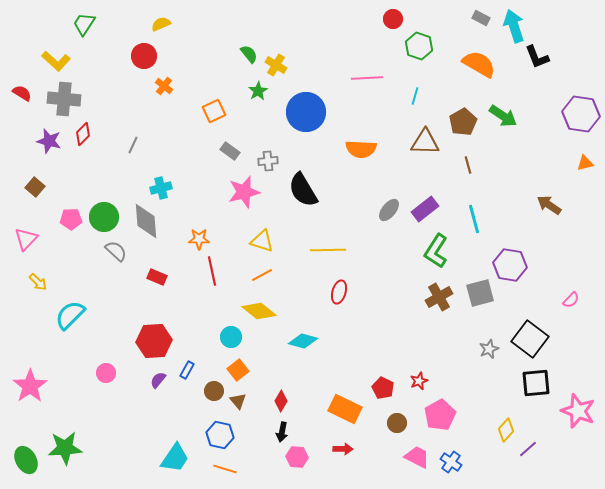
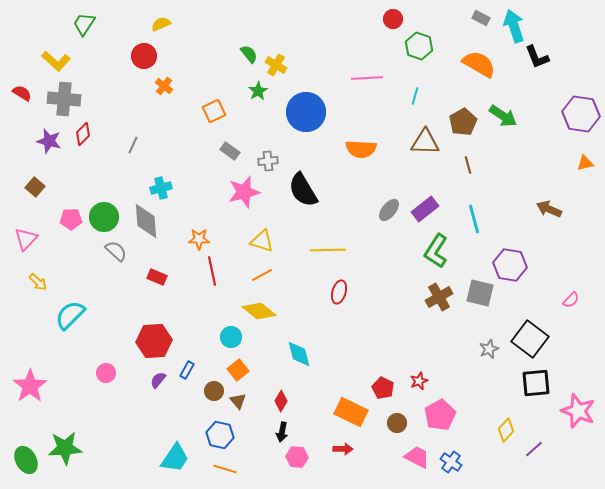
brown arrow at (549, 205): moved 4 px down; rotated 10 degrees counterclockwise
gray square at (480, 293): rotated 28 degrees clockwise
cyan diamond at (303, 341): moved 4 px left, 13 px down; rotated 60 degrees clockwise
orange rectangle at (345, 409): moved 6 px right, 3 px down
purple line at (528, 449): moved 6 px right
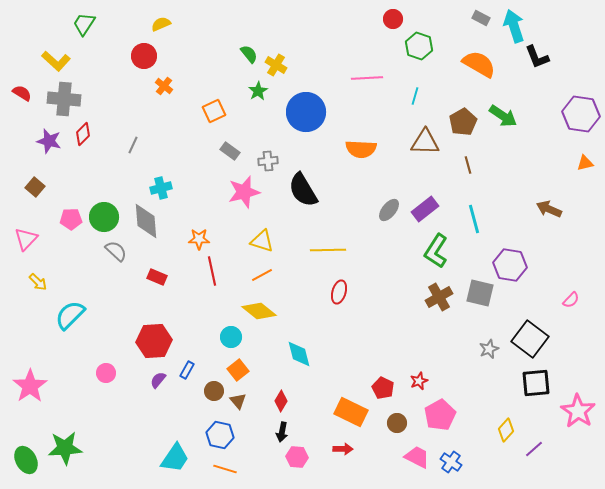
pink star at (578, 411): rotated 12 degrees clockwise
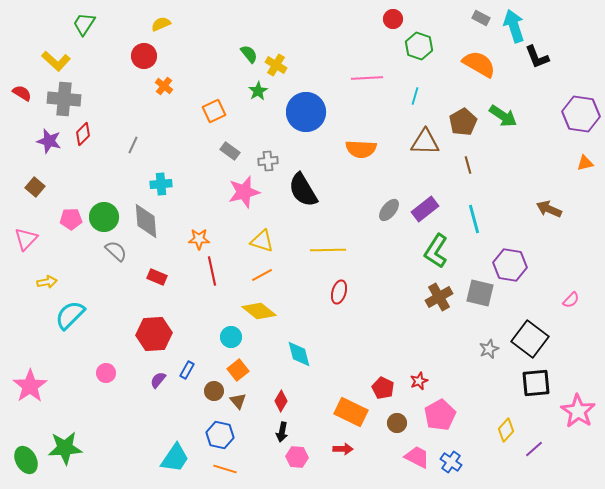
cyan cross at (161, 188): moved 4 px up; rotated 10 degrees clockwise
yellow arrow at (38, 282): moved 9 px right; rotated 54 degrees counterclockwise
red hexagon at (154, 341): moved 7 px up
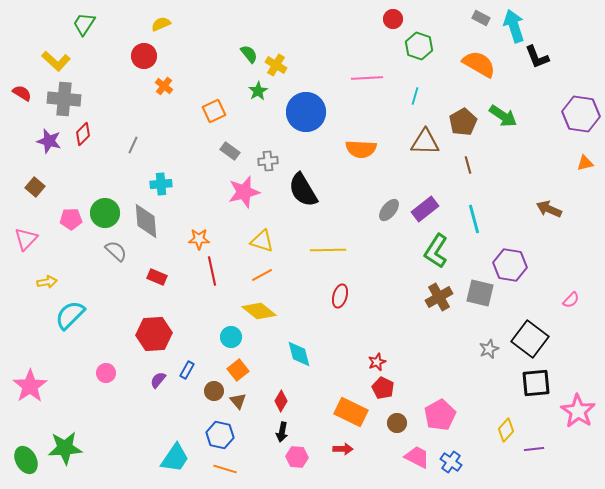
green circle at (104, 217): moved 1 px right, 4 px up
red ellipse at (339, 292): moved 1 px right, 4 px down
red star at (419, 381): moved 42 px left, 19 px up
purple line at (534, 449): rotated 36 degrees clockwise
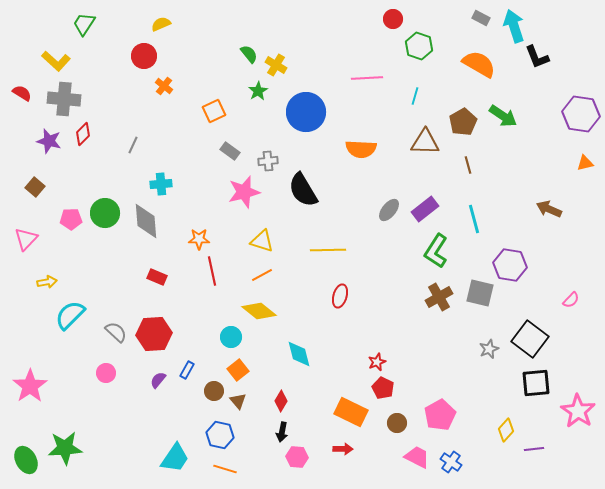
gray semicircle at (116, 251): moved 81 px down
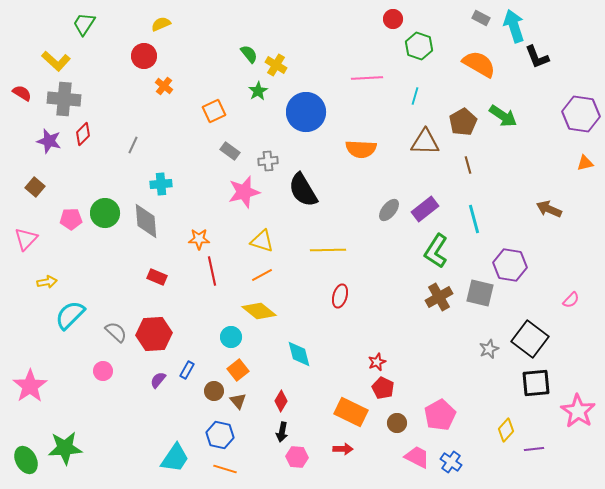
pink circle at (106, 373): moved 3 px left, 2 px up
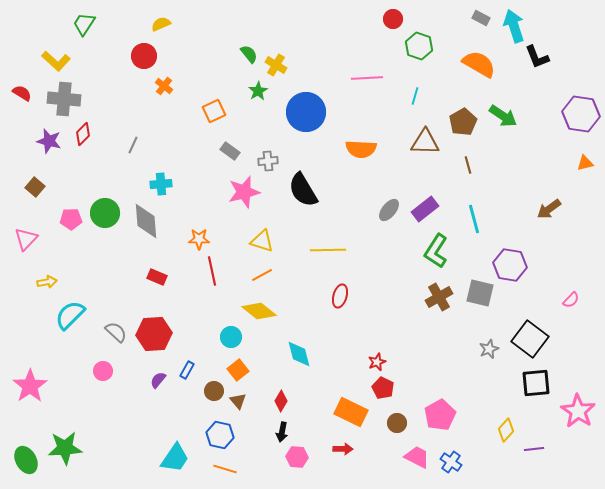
brown arrow at (549, 209): rotated 60 degrees counterclockwise
